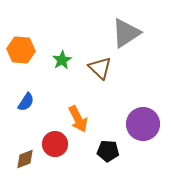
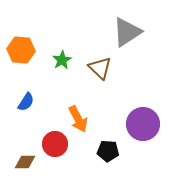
gray triangle: moved 1 px right, 1 px up
brown diamond: moved 3 px down; rotated 20 degrees clockwise
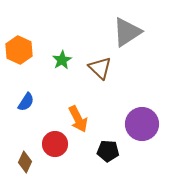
orange hexagon: moved 2 px left; rotated 20 degrees clockwise
purple circle: moved 1 px left
brown diamond: rotated 65 degrees counterclockwise
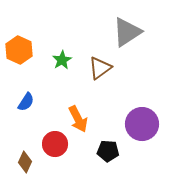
brown triangle: rotated 40 degrees clockwise
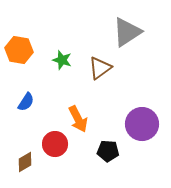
orange hexagon: rotated 16 degrees counterclockwise
green star: rotated 24 degrees counterclockwise
brown diamond: rotated 35 degrees clockwise
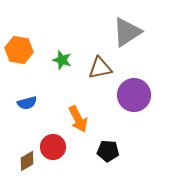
brown triangle: rotated 25 degrees clockwise
blue semicircle: moved 1 px right, 1 px down; rotated 42 degrees clockwise
purple circle: moved 8 px left, 29 px up
red circle: moved 2 px left, 3 px down
brown diamond: moved 2 px right, 1 px up
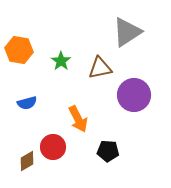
green star: moved 1 px left, 1 px down; rotated 18 degrees clockwise
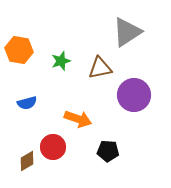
green star: rotated 18 degrees clockwise
orange arrow: rotated 44 degrees counterclockwise
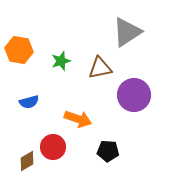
blue semicircle: moved 2 px right, 1 px up
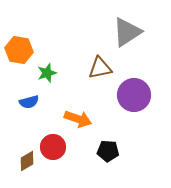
green star: moved 14 px left, 12 px down
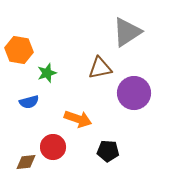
purple circle: moved 2 px up
brown diamond: moved 1 px left, 1 px down; rotated 25 degrees clockwise
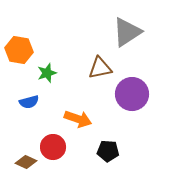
purple circle: moved 2 px left, 1 px down
brown diamond: rotated 30 degrees clockwise
